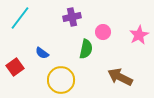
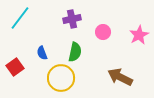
purple cross: moved 2 px down
green semicircle: moved 11 px left, 3 px down
blue semicircle: rotated 32 degrees clockwise
yellow circle: moved 2 px up
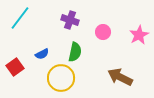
purple cross: moved 2 px left, 1 px down; rotated 30 degrees clockwise
blue semicircle: moved 1 px down; rotated 96 degrees counterclockwise
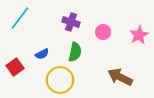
purple cross: moved 1 px right, 2 px down
yellow circle: moved 1 px left, 2 px down
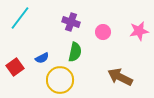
pink star: moved 4 px up; rotated 18 degrees clockwise
blue semicircle: moved 4 px down
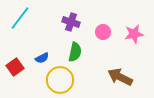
pink star: moved 5 px left, 3 px down
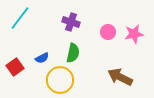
pink circle: moved 5 px right
green semicircle: moved 2 px left, 1 px down
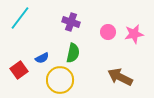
red square: moved 4 px right, 3 px down
